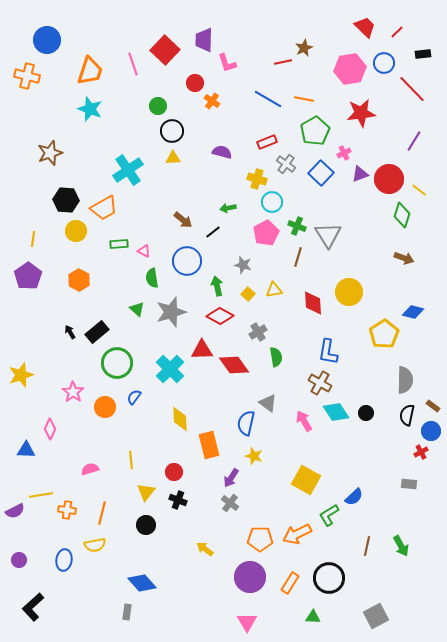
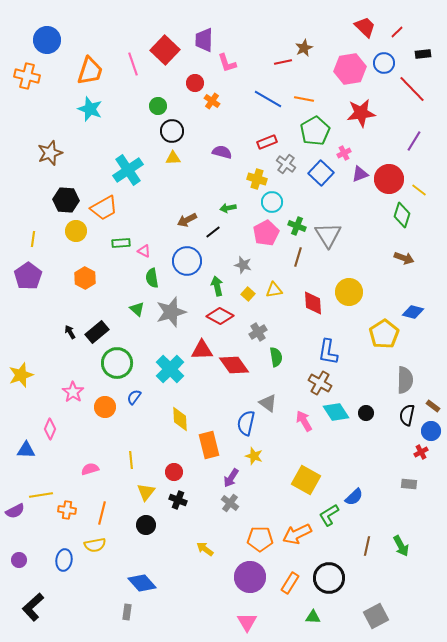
brown arrow at (183, 220): moved 4 px right; rotated 114 degrees clockwise
green rectangle at (119, 244): moved 2 px right, 1 px up
orange hexagon at (79, 280): moved 6 px right, 2 px up
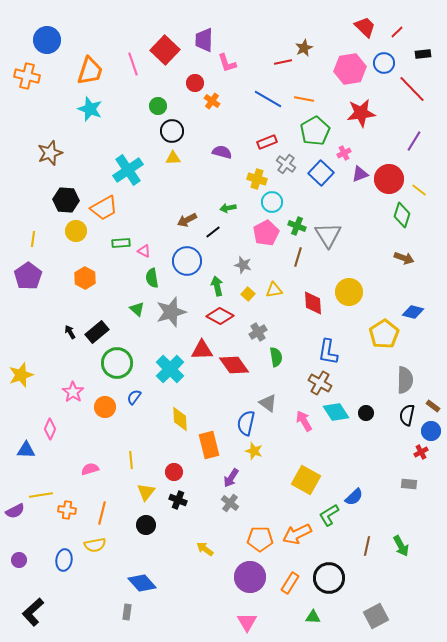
yellow star at (254, 456): moved 5 px up
black L-shape at (33, 607): moved 5 px down
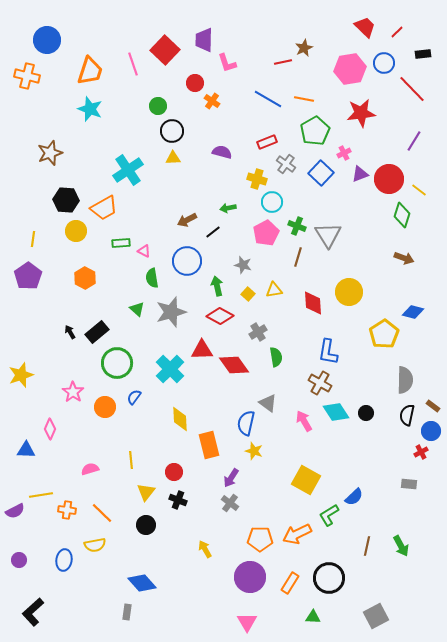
orange line at (102, 513): rotated 60 degrees counterclockwise
yellow arrow at (205, 549): rotated 24 degrees clockwise
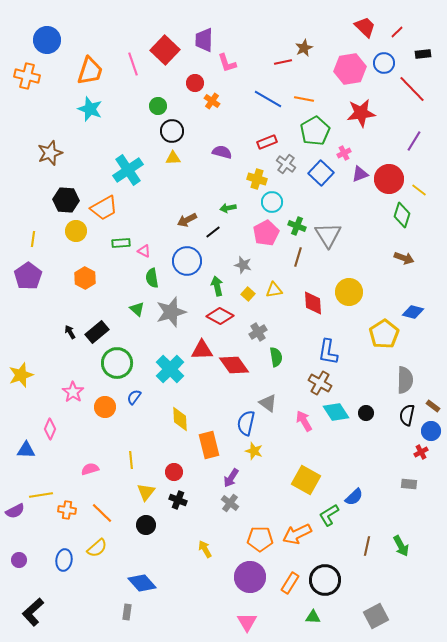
yellow semicircle at (95, 545): moved 2 px right, 3 px down; rotated 30 degrees counterclockwise
black circle at (329, 578): moved 4 px left, 2 px down
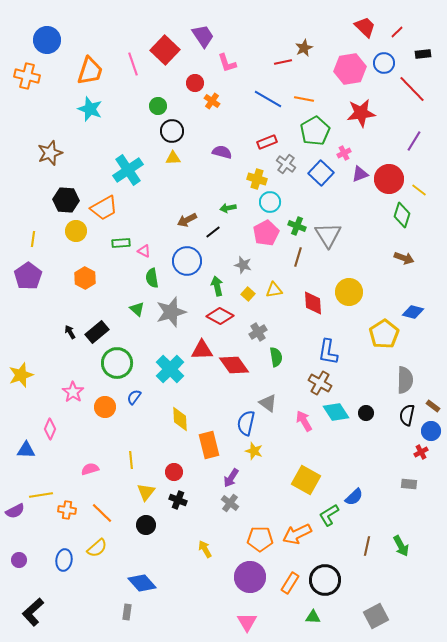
purple trapezoid at (204, 40): moved 1 px left, 4 px up; rotated 145 degrees clockwise
cyan circle at (272, 202): moved 2 px left
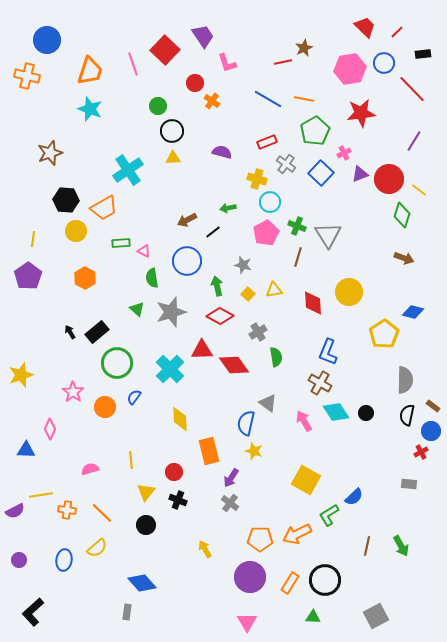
blue L-shape at (328, 352): rotated 12 degrees clockwise
orange rectangle at (209, 445): moved 6 px down
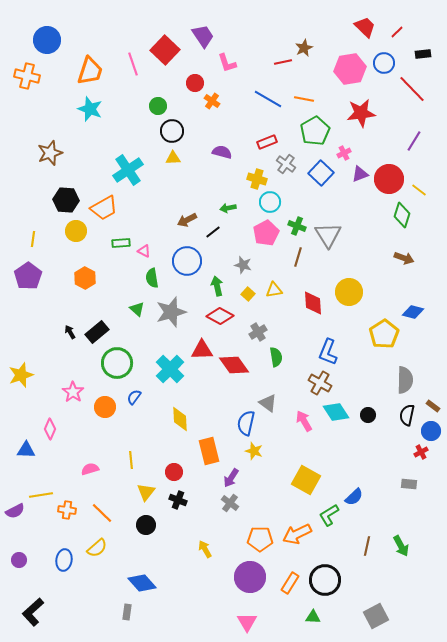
black circle at (366, 413): moved 2 px right, 2 px down
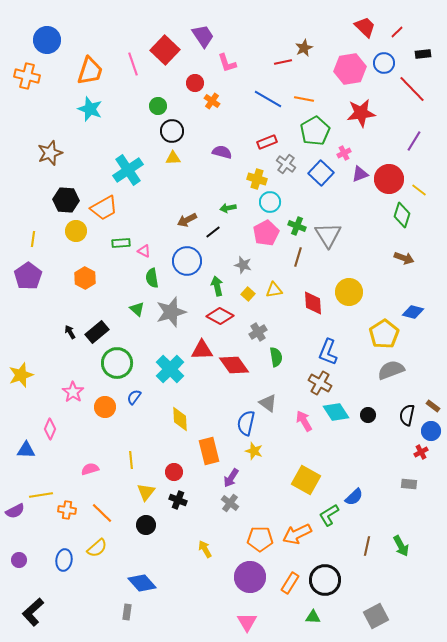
gray semicircle at (405, 380): moved 14 px left, 10 px up; rotated 112 degrees counterclockwise
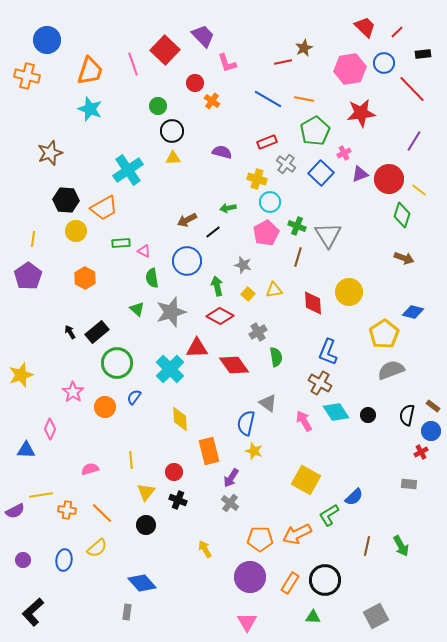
purple trapezoid at (203, 36): rotated 10 degrees counterclockwise
red triangle at (202, 350): moved 5 px left, 2 px up
purple circle at (19, 560): moved 4 px right
